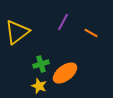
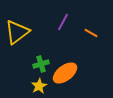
yellow star: rotated 21 degrees clockwise
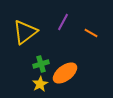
yellow triangle: moved 8 px right
yellow star: moved 1 px right, 2 px up
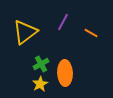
green cross: rotated 14 degrees counterclockwise
orange ellipse: rotated 55 degrees counterclockwise
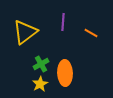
purple line: rotated 24 degrees counterclockwise
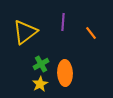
orange line: rotated 24 degrees clockwise
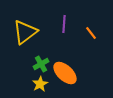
purple line: moved 1 px right, 2 px down
orange ellipse: rotated 45 degrees counterclockwise
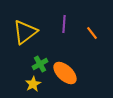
orange line: moved 1 px right
green cross: moved 1 px left
yellow star: moved 7 px left
